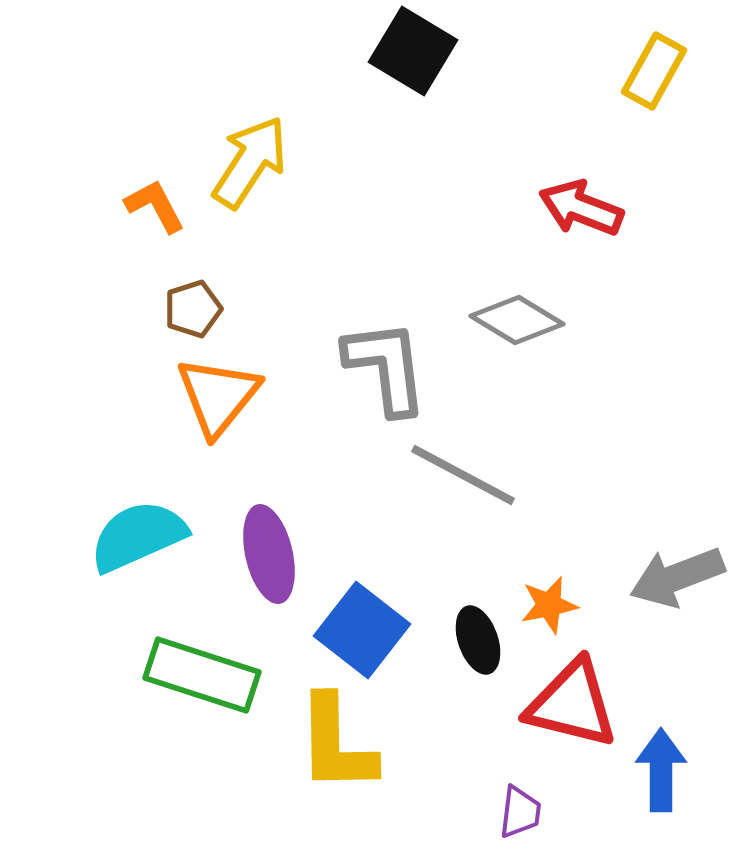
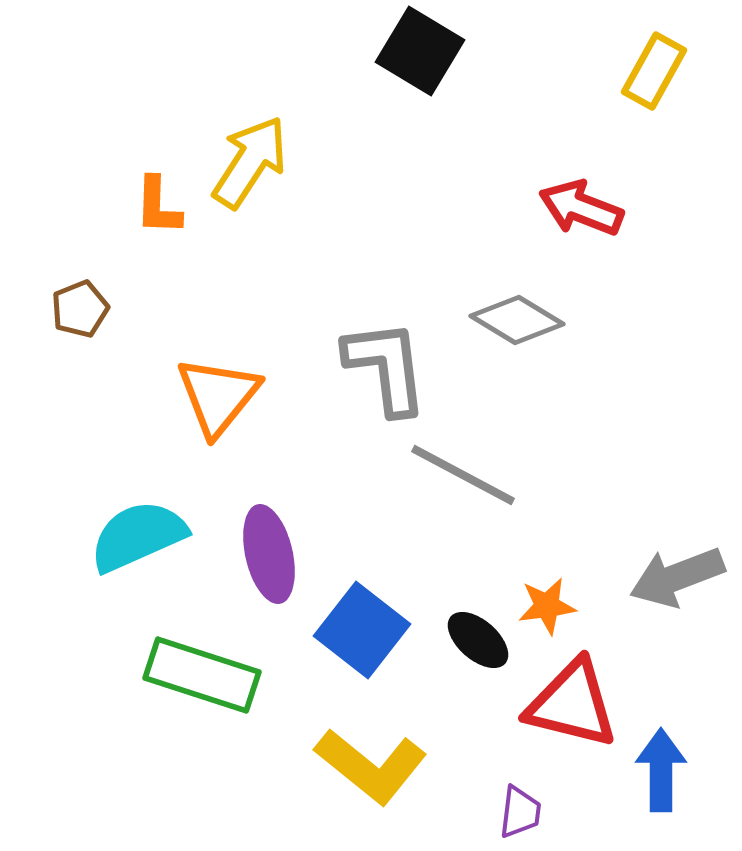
black square: moved 7 px right
orange L-shape: moved 3 px right; rotated 150 degrees counterclockwise
brown pentagon: moved 113 px left; rotated 4 degrees counterclockwise
orange star: moved 2 px left, 1 px down; rotated 4 degrees clockwise
black ellipse: rotated 30 degrees counterclockwise
yellow L-shape: moved 35 px right, 22 px down; rotated 50 degrees counterclockwise
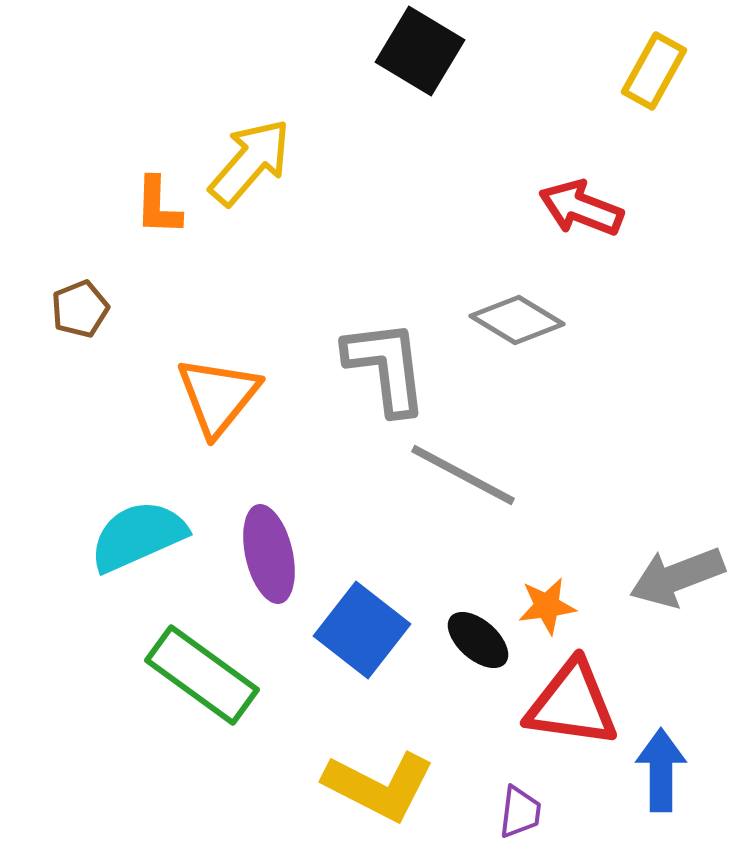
yellow arrow: rotated 8 degrees clockwise
green rectangle: rotated 18 degrees clockwise
red triangle: rotated 6 degrees counterclockwise
yellow L-shape: moved 8 px right, 20 px down; rotated 12 degrees counterclockwise
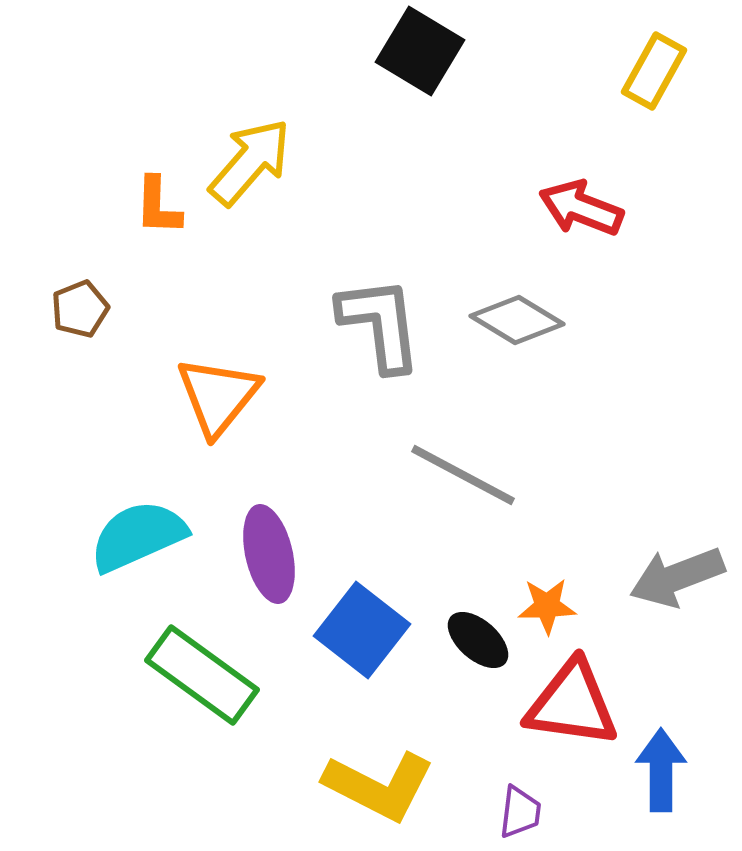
gray L-shape: moved 6 px left, 43 px up
orange star: rotated 6 degrees clockwise
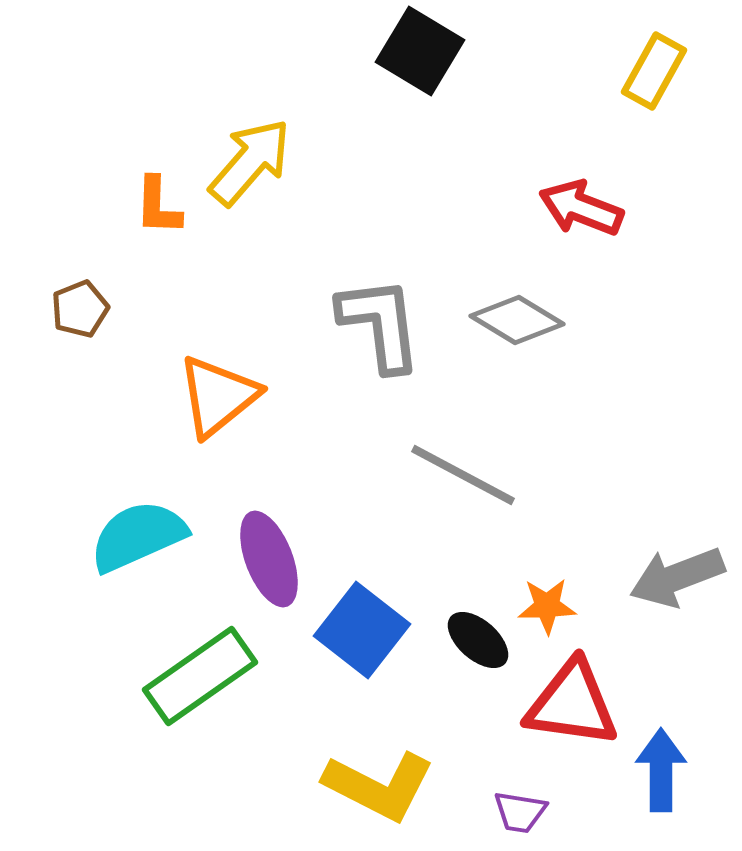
orange triangle: rotated 12 degrees clockwise
purple ellipse: moved 5 px down; rotated 8 degrees counterclockwise
green rectangle: moved 2 px left, 1 px down; rotated 71 degrees counterclockwise
purple trapezoid: rotated 92 degrees clockwise
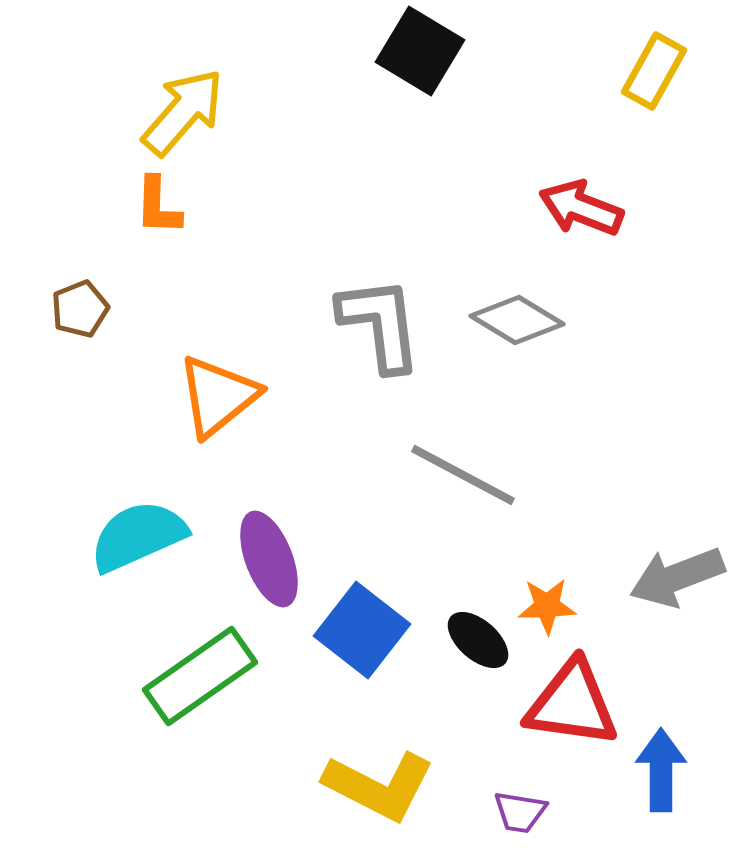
yellow arrow: moved 67 px left, 50 px up
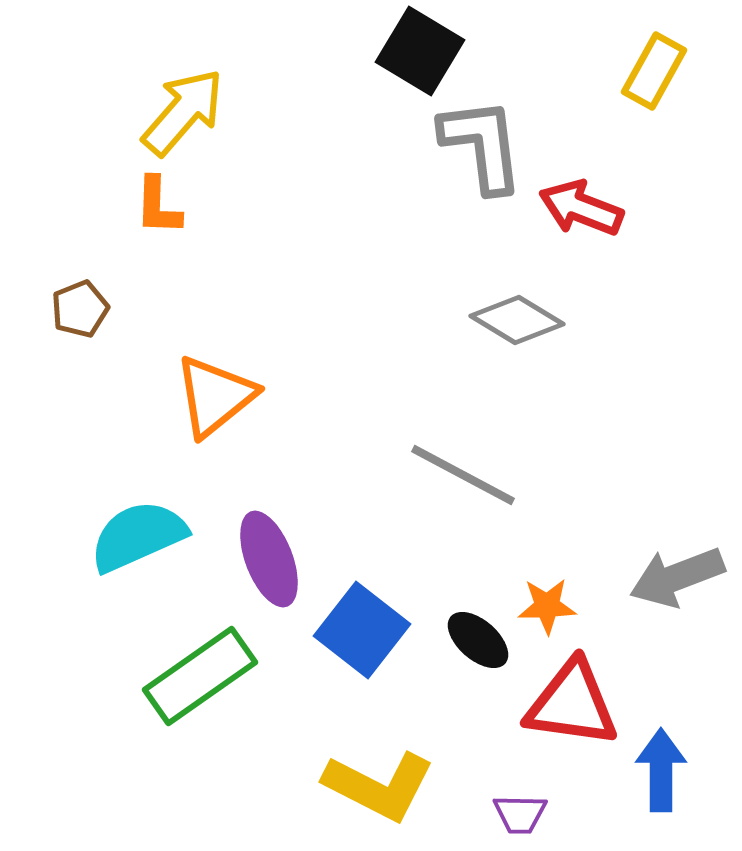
gray L-shape: moved 102 px right, 179 px up
orange triangle: moved 3 px left
purple trapezoid: moved 2 px down; rotated 8 degrees counterclockwise
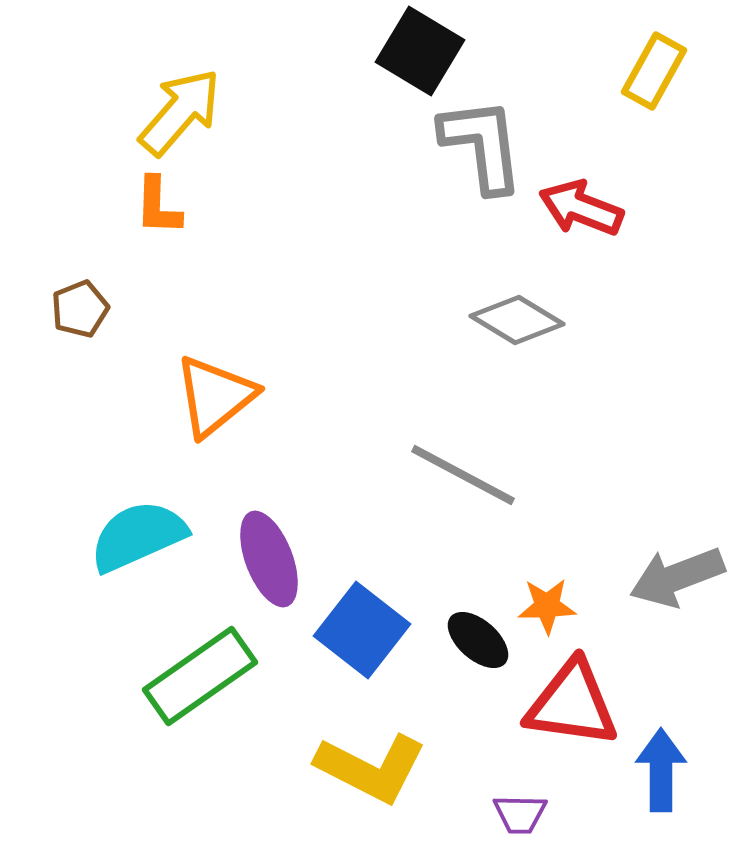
yellow arrow: moved 3 px left
yellow L-shape: moved 8 px left, 18 px up
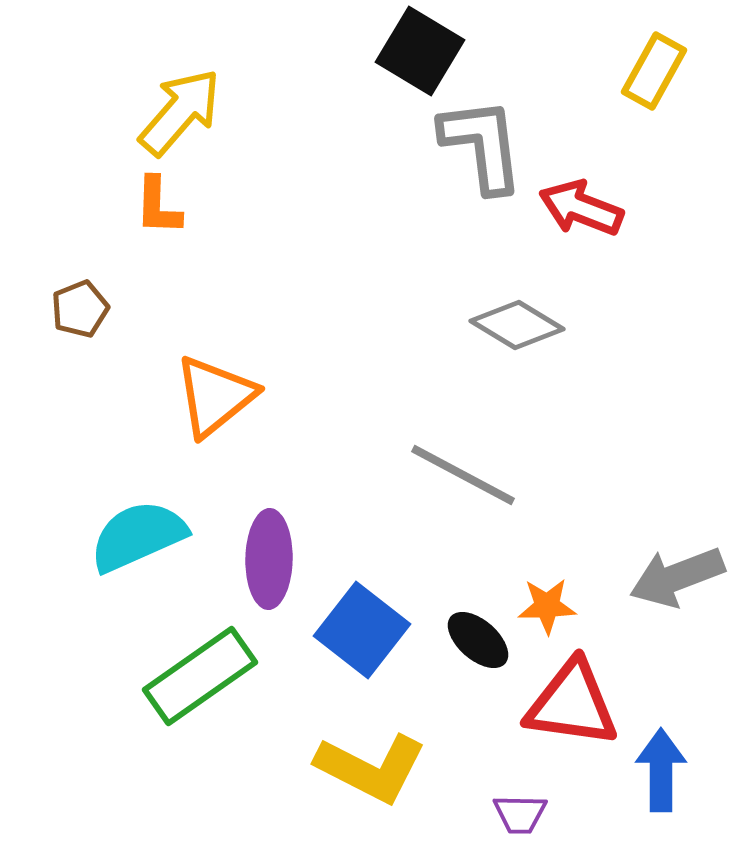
gray diamond: moved 5 px down
purple ellipse: rotated 22 degrees clockwise
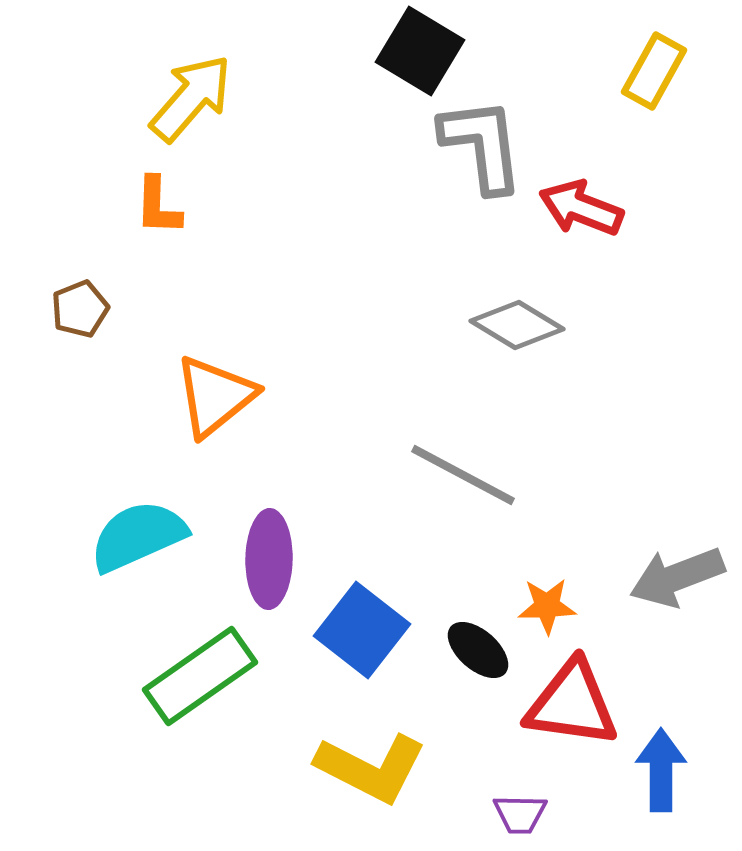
yellow arrow: moved 11 px right, 14 px up
black ellipse: moved 10 px down
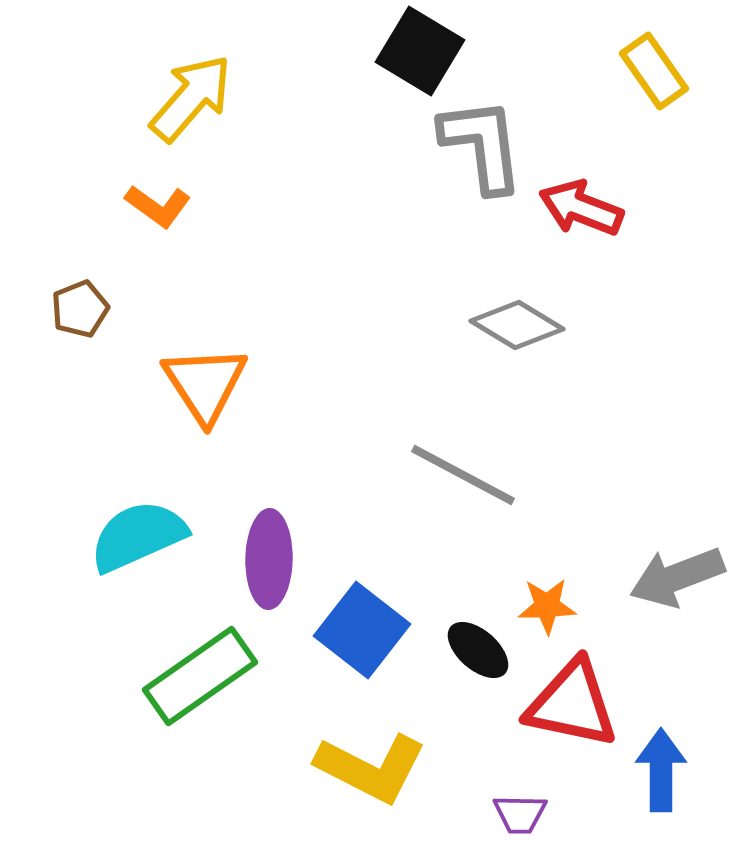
yellow rectangle: rotated 64 degrees counterclockwise
orange L-shape: rotated 56 degrees counterclockwise
orange triangle: moved 10 px left, 12 px up; rotated 24 degrees counterclockwise
red triangle: rotated 4 degrees clockwise
